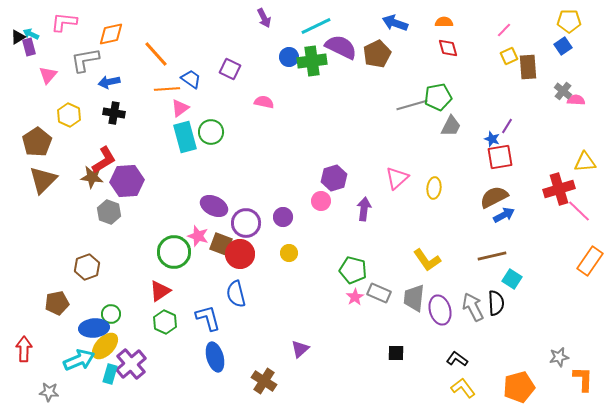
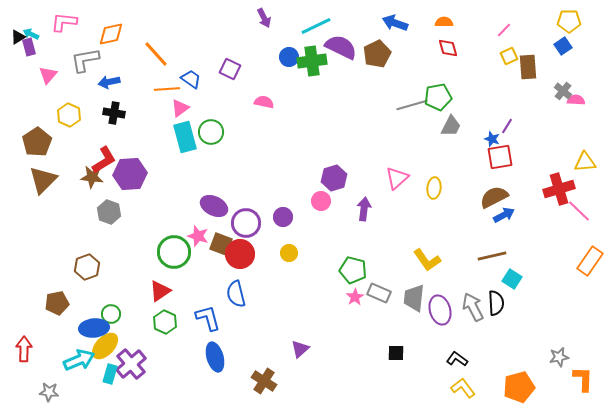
purple hexagon at (127, 181): moved 3 px right, 7 px up
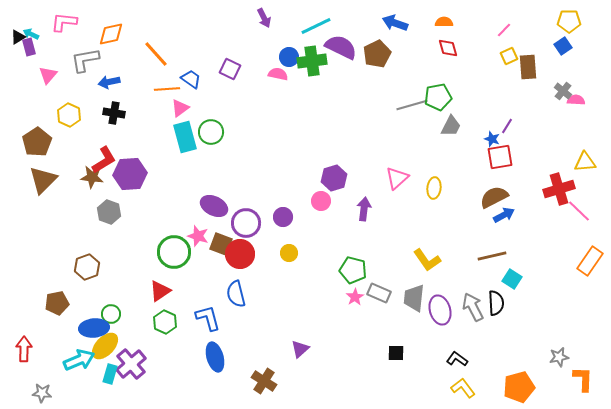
pink semicircle at (264, 102): moved 14 px right, 28 px up
gray star at (49, 392): moved 7 px left, 1 px down
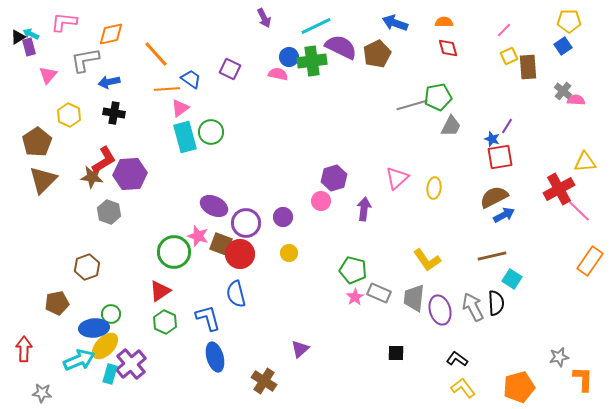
red cross at (559, 189): rotated 12 degrees counterclockwise
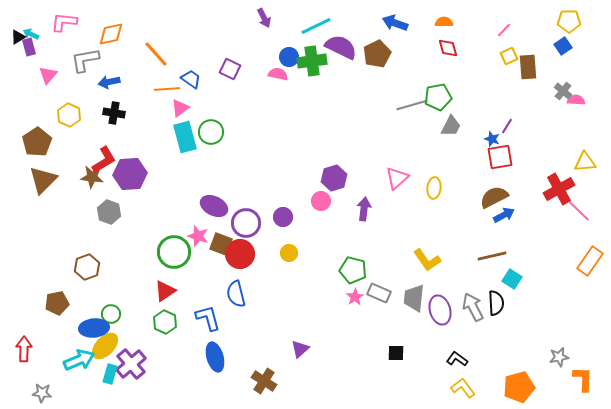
red triangle at (160, 291): moved 5 px right
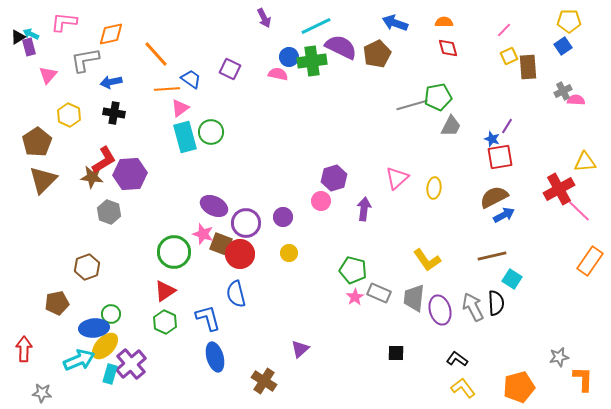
blue arrow at (109, 82): moved 2 px right
gray cross at (563, 91): rotated 24 degrees clockwise
pink star at (198, 236): moved 5 px right, 2 px up
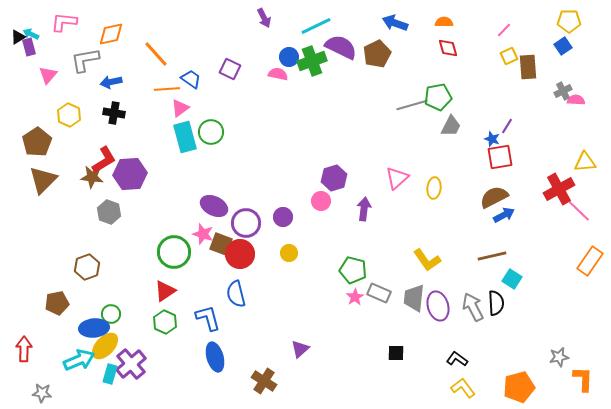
green cross at (312, 61): rotated 12 degrees counterclockwise
purple ellipse at (440, 310): moved 2 px left, 4 px up
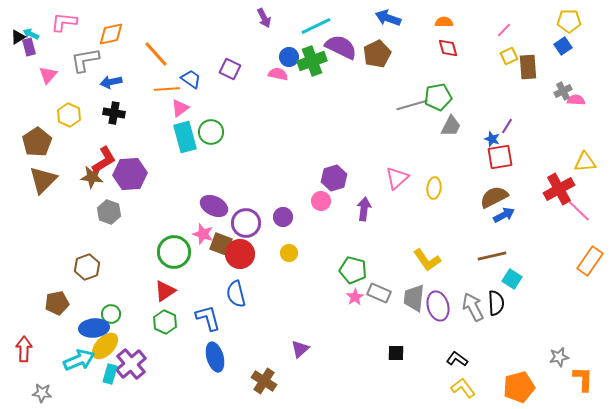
blue arrow at (395, 23): moved 7 px left, 5 px up
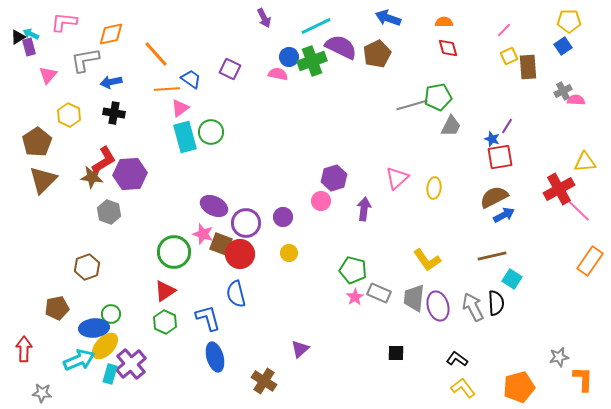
brown pentagon at (57, 303): moved 5 px down
